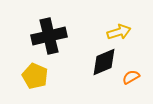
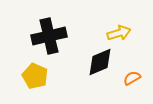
yellow arrow: moved 1 px down
black diamond: moved 4 px left
orange semicircle: moved 1 px right, 1 px down
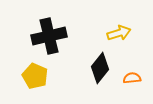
black diamond: moved 6 px down; rotated 28 degrees counterclockwise
orange semicircle: rotated 24 degrees clockwise
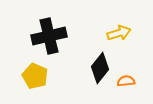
orange semicircle: moved 6 px left, 3 px down
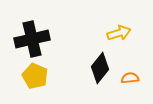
black cross: moved 17 px left, 3 px down
orange semicircle: moved 4 px right, 3 px up
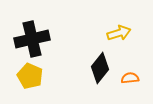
yellow pentagon: moved 5 px left
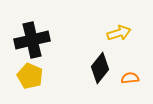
black cross: moved 1 px down
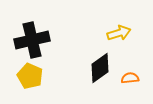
black diamond: rotated 16 degrees clockwise
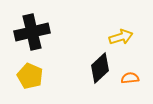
yellow arrow: moved 2 px right, 4 px down
black cross: moved 8 px up
black diamond: rotated 8 degrees counterclockwise
